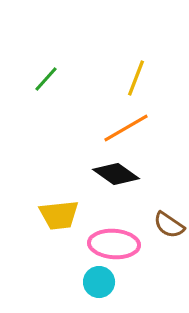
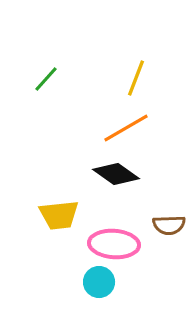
brown semicircle: rotated 36 degrees counterclockwise
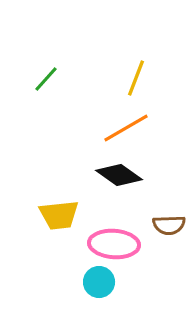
black diamond: moved 3 px right, 1 px down
